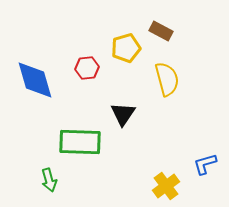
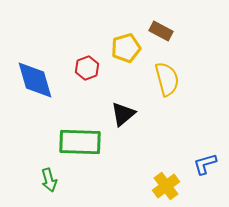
red hexagon: rotated 15 degrees counterclockwise
black triangle: rotated 16 degrees clockwise
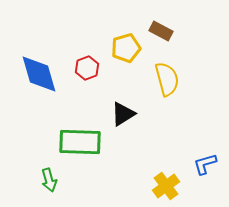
blue diamond: moved 4 px right, 6 px up
black triangle: rotated 8 degrees clockwise
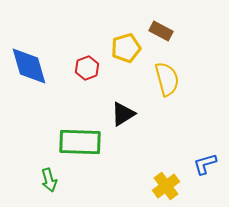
blue diamond: moved 10 px left, 8 px up
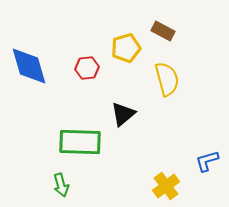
brown rectangle: moved 2 px right
red hexagon: rotated 15 degrees clockwise
black triangle: rotated 8 degrees counterclockwise
blue L-shape: moved 2 px right, 3 px up
green arrow: moved 12 px right, 5 px down
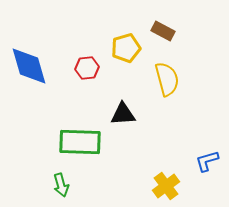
black triangle: rotated 36 degrees clockwise
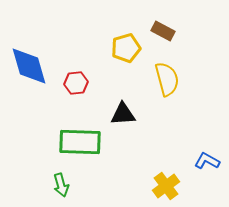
red hexagon: moved 11 px left, 15 px down
blue L-shape: rotated 45 degrees clockwise
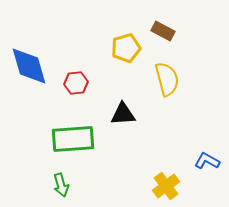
green rectangle: moved 7 px left, 3 px up; rotated 6 degrees counterclockwise
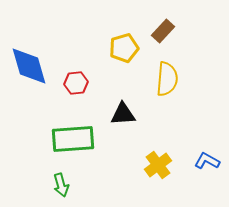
brown rectangle: rotated 75 degrees counterclockwise
yellow pentagon: moved 2 px left
yellow semicircle: rotated 20 degrees clockwise
yellow cross: moved 8 px left, 21 px up
